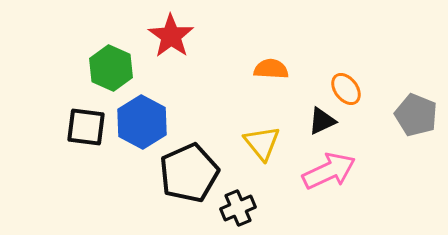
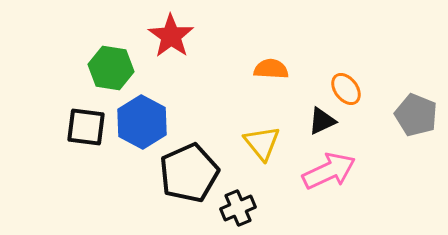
green hexagon: rotated 15 degrees counterclockwise
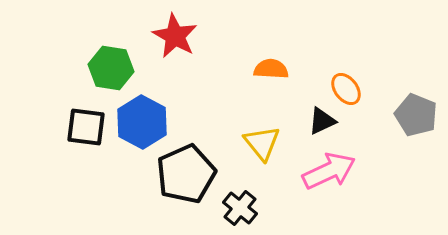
red star: moved 4 px right; rotated 6 degrees counterclockwise
black pentagon: moved 3 px left, 1 px down
black cross: moved 2 px right; rotated 28 degrees counterclockwise
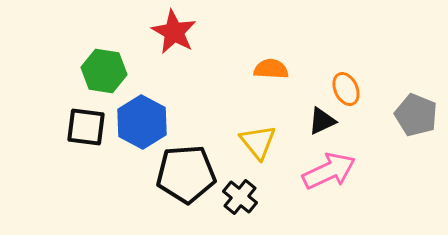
red star: moved 1 px left, 4 px up
green hexagon: moved 7 px left, 3 px down
orange ellipse: rotated 12 degrees clockwise
yellow triangle: moved 4 px left, 1 px up
black pentagon: rotated 20 degrees clockwise
black cross: moved 11 px up
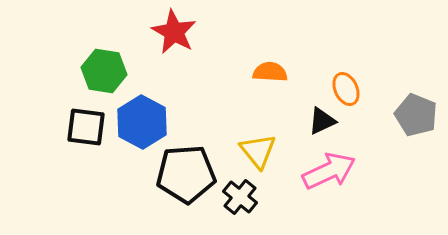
orange semicircle: moved 1 px left, 3 px down
yellow triangle: moved 9 px down
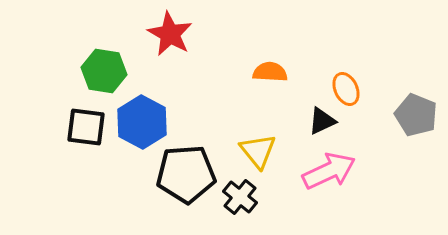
red star: moved 4 px left, 2 px down
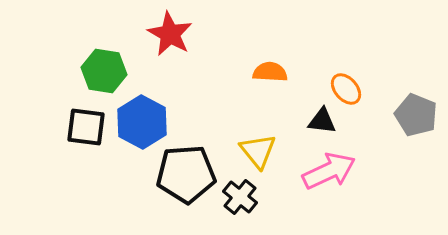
orange ellipse: rotated 16 degrees counterclockwise
black triangle: rotated 32 degrees clockwise
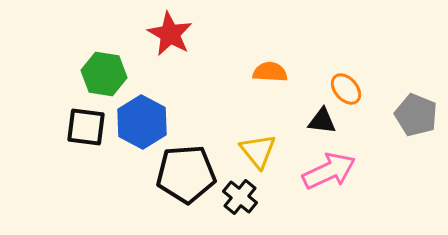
green hexagon: moved 3 px down
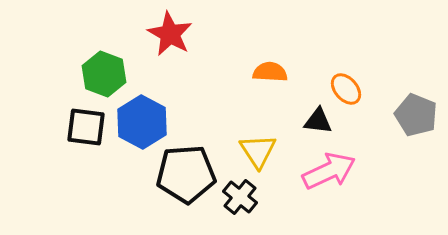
green hexagon: rotated 12 degrees clockwise
black triangle: moved 4 px left
yellow triangle: rotated 6 degrees clockwise
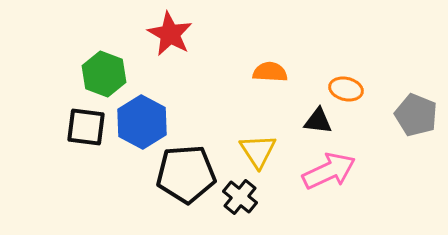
orange ellipse: rotated 36 degrees counterclockwise
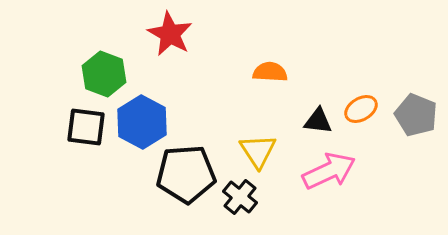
orange ellipse: moved 15 px right, 20 px down; rotated 44 degrees counterclockwise
